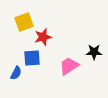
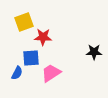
red star: rotated 18 degrees clockwise
blue square: moved 1 px left
pink trapezoid: moved 18 px left, 7 px down
blue semicircle: moved 1 px right
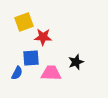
black star: moved 18 px left, 10 px down; rotated 21 degrees counterclockwise
pink trapezoid: rotated 35 degrees clockwise
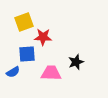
blue square: moved 4 px left, 4 px up
blue semicircle: moved 4 px left, 1 px up; rotated 32 degrees clockwise
